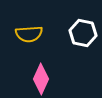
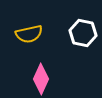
yellow semicircle: rotated 8 degrees counterclockwise
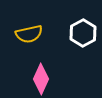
white hexagon: rotated 20 degrees clockwise
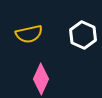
white hexagon: moved 2 px down; rotated 8 degrees counterclockwise
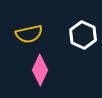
pink diamond: moved 1 px left, 9 px up
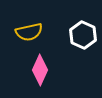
yellow semicircle: moved 2 px up
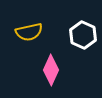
pink diamond: moved 11 px right
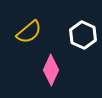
yellow semicircle: rotated 28 degrees counterclockwise
